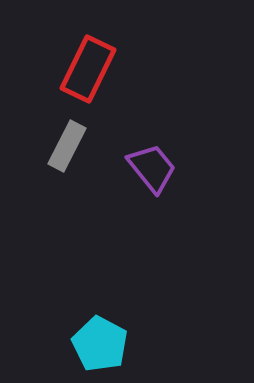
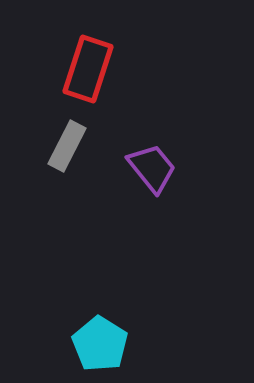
red rectangle: rotated 8 degrees counterclockwise
cyan pentagon: rotated 4 degrees clockwise
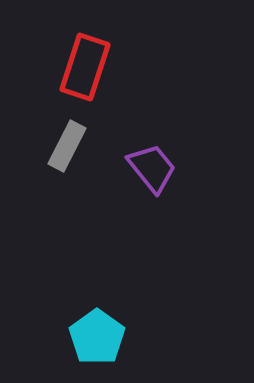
red rectangle: moved 3 px left, 2 px up
cyan pentagon: moved 3 px left, 7 px up; rotated 4 degrees clockwise
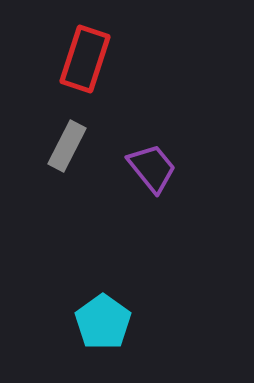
red rectangle: moved 8 px up
cyan pentagon: moved 6 px right, 15 px up
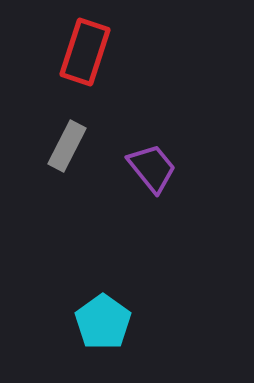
red rectangle: moved 7 px up
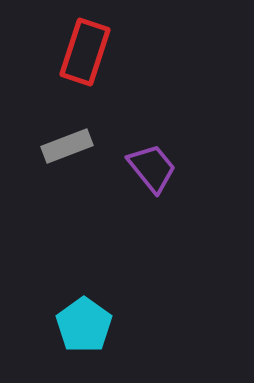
gray rectangle: rotated 42 degrees clockwise
cyan pentagon: moved 19 px left, 3 px down
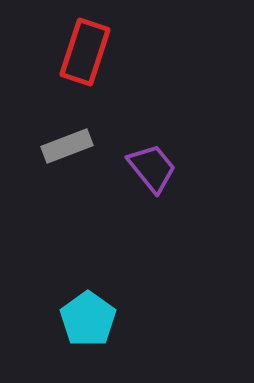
cyan pentagon: moved 4 px right, 6 px up
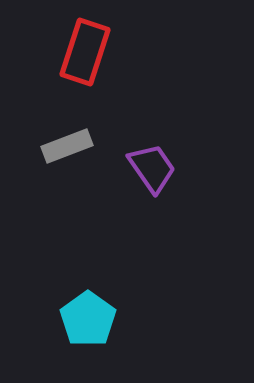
purple trapezoid: rotated 4 degrees clockwise
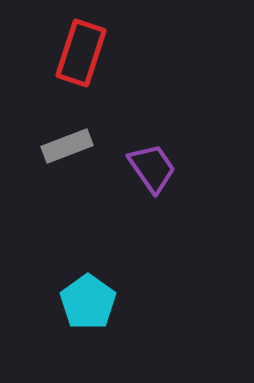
red rectangle: moved 4 px left, 1 px down
cyan pentagon: moved 17 px up
